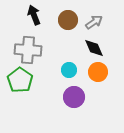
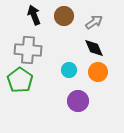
brown circle: moved 4 px left, 4 px up
purple circle: moved 4 px right, 4 px down
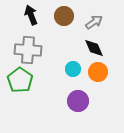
black arrow: moved 3 px left
cyan circle: moved 4 px right, 1 px up
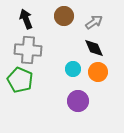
black arrow: moved 5 px left, 4 px down
green pentagon: rotated 10 degrees counterclockwise
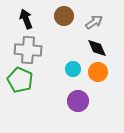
black diamond: moved 3 px right
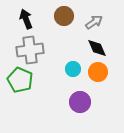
gray cross: moved 2 px right; rotated 12 degrees counterclockwise
purple circle: moved 2 px right, 1 px down
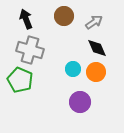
gray cross: rotated 24 degrees clockwise
orange circle: moved 2 px left
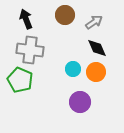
brown circle: moved 1 px right, 1 px up
gray cross: rotated 8 degrees counterclockwise
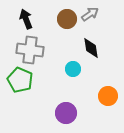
brown circle: moved 2 px right, 4 px down
gray arrow: moved 4 px left, 8 px up
black diamond: moved 6 px left; rotated 15 degrees clockwise
orange circle: moved 12 px right, 24 px down
purple circle: moved 14 px left, 11 px down
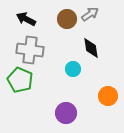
black arrow: rotated 42 degrees counterclockwise
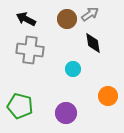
black diamond: moved 2 px right, 5 px up
green pentagon: moved 26 px down; rotated 10 degrees counterclockwise
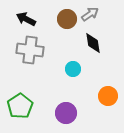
green pentagon: rotated 25 degrees clockwise
